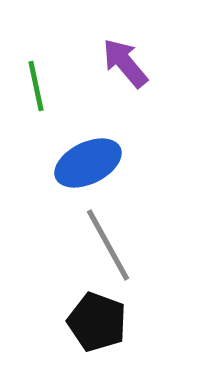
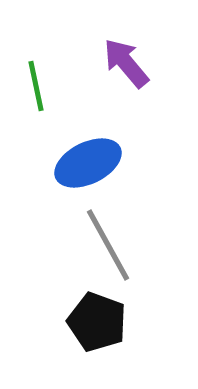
purple arrow: moved 1 px right
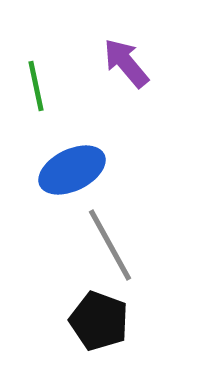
blue ellipse: moved 16 px left, 7 px down
gray line: moved 2 px right
black pentagon: moved 2 px right, 1 px up
